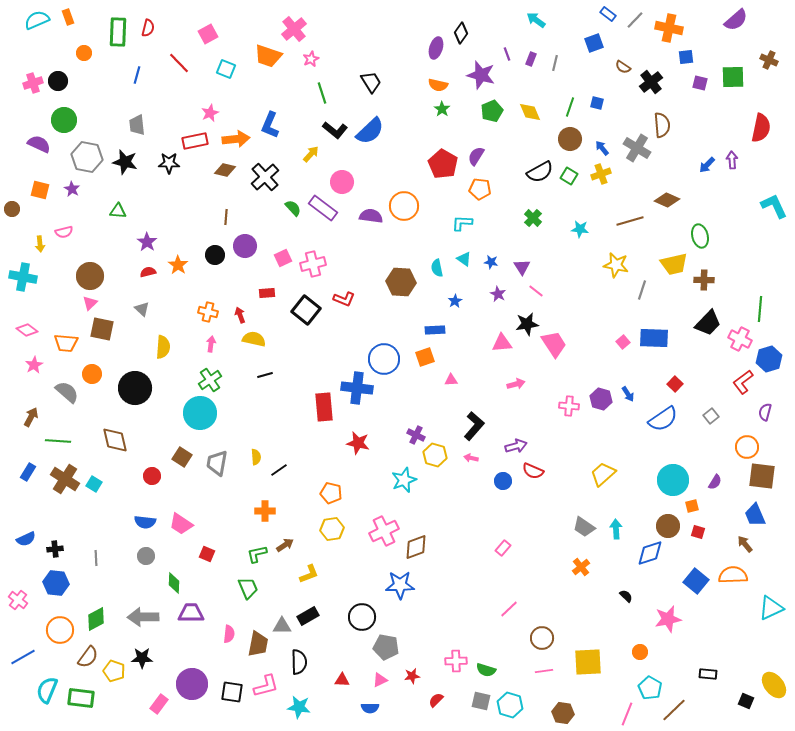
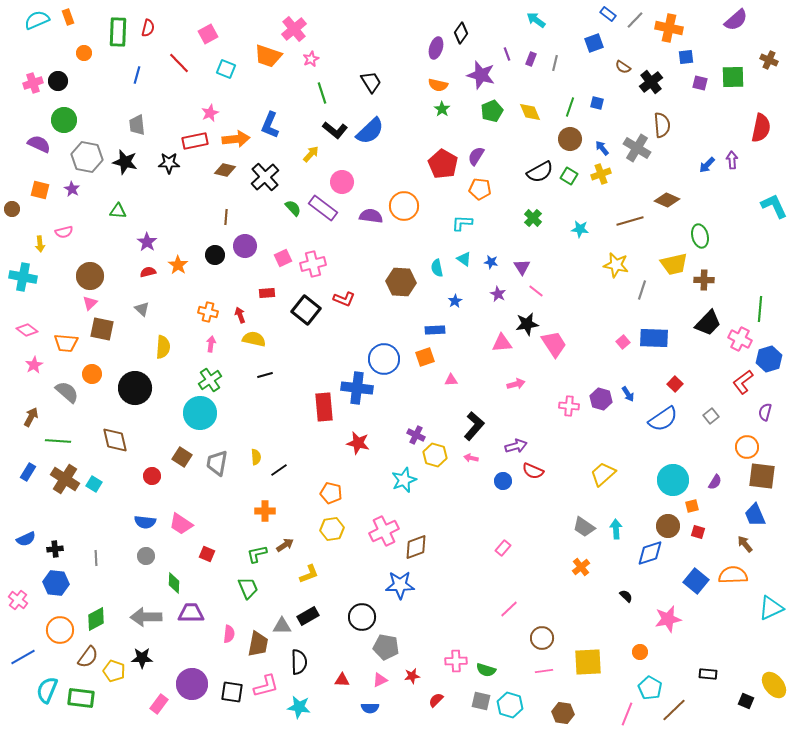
gray arrow at (143, 617): moved 3 px right
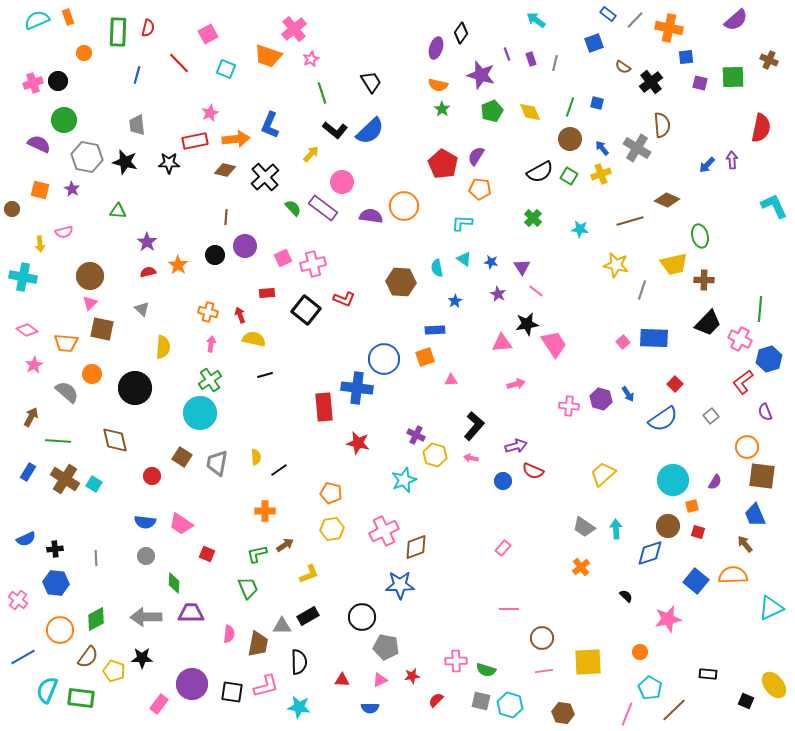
purple rectangle at (531, 59): rotated 40 degrees counterclockwise
purple semicircle at (765, 412): rotated 36 degrees counterclockwise
pink line at (509, 609): rotated 42 degrees clockwise
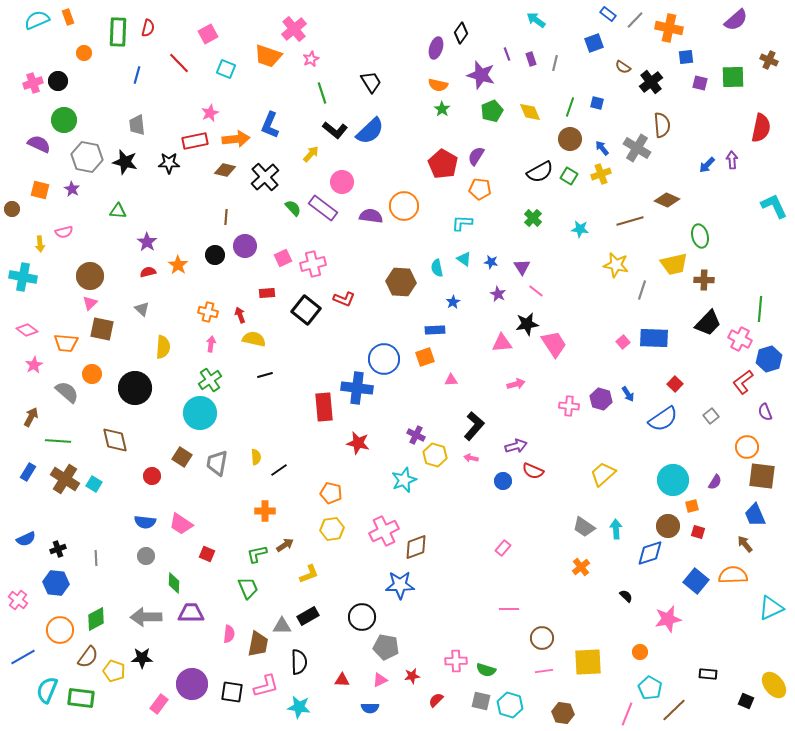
blue star at (455, 301): moved 2 px left, 1 px down
black cross at (55, 549): moved 3 px right; rotated 14 degrees counterclockwise
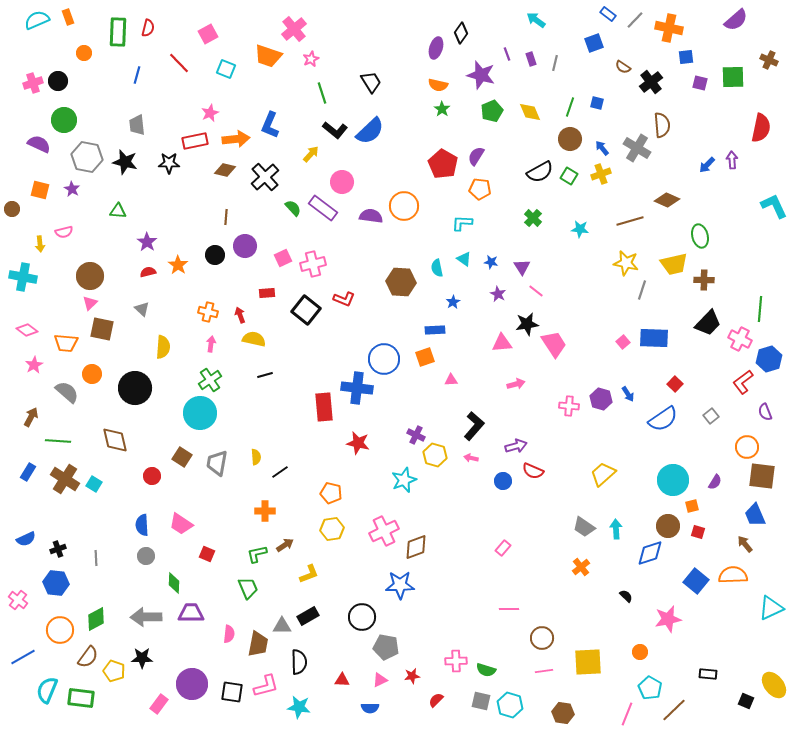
yellow star at (616, 265): moved 10 px right, 2 px up
black line at (279, 470): moved 1 px right, 2 px down
blue semicircle at (145, 522): moved 3 px left, 3 px down; rotated 80 degrees clockwise
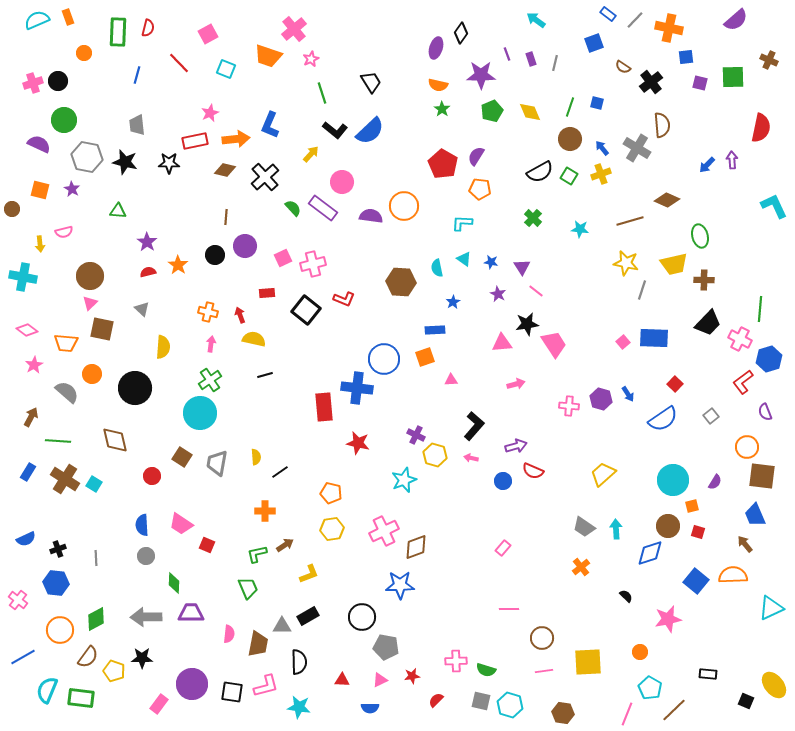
purple star at (481, 75): rotated 16 degrees counterclockwise
red square at (207, 554): moved 9 px up
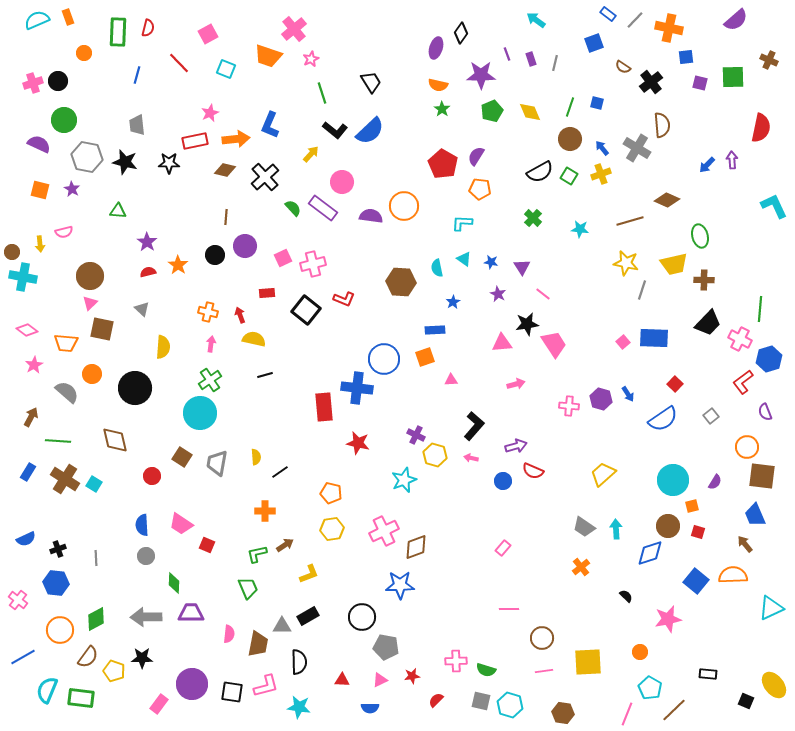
brown circle at (12, 209): moved 43 px down
pink line at (536, 291): moved 7 px right, 3 px down
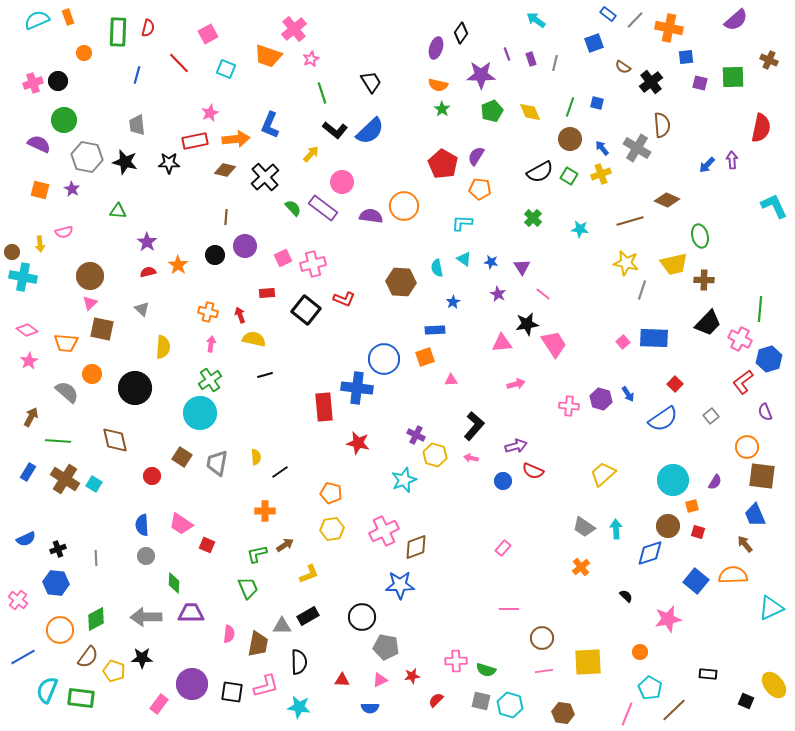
pink star at (34, 365): moved 5 px left, 4 px up
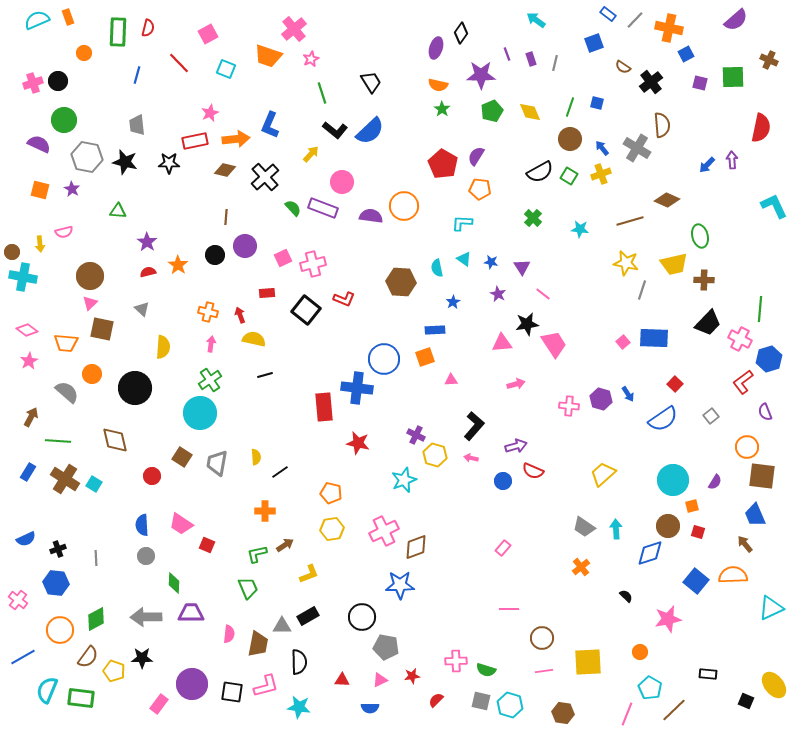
blue square at (686, 57): moved 3 px up; rotated 21 degrees counterclockwise
purple rectangle at (323, 208): rotated 16 degrees counterclockwise
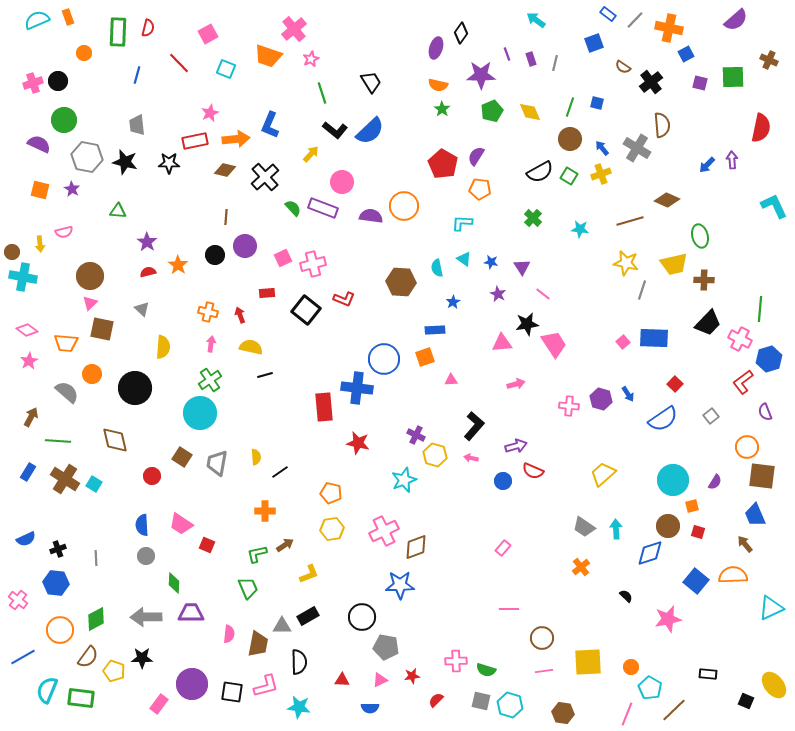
yellow semicircle at (254, 339): moved 3 px left, 8 px down
orange circle at (640, 652): moved 9 px left, 15 px down
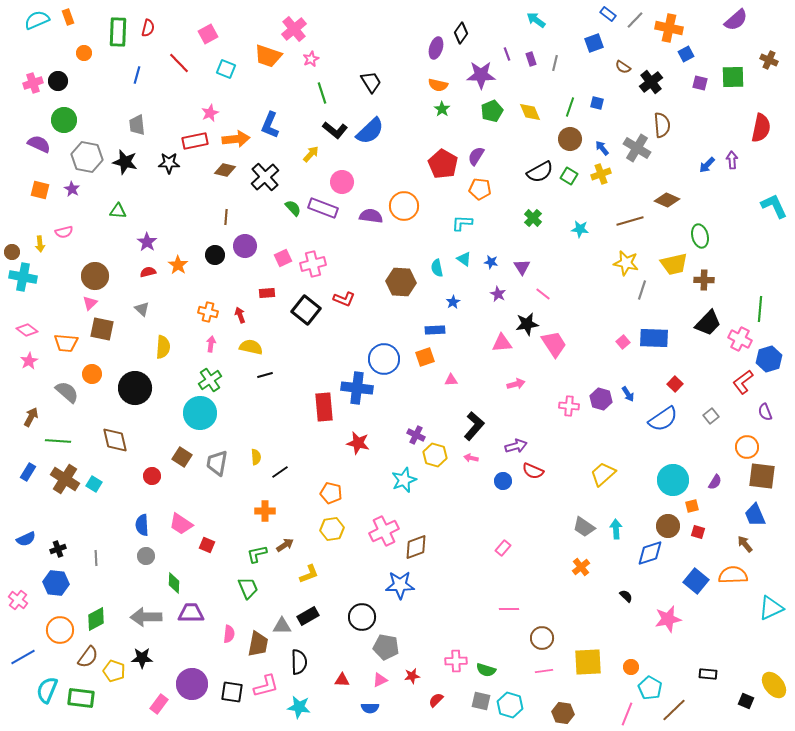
brown circle at (90, 276): moved 5 px right
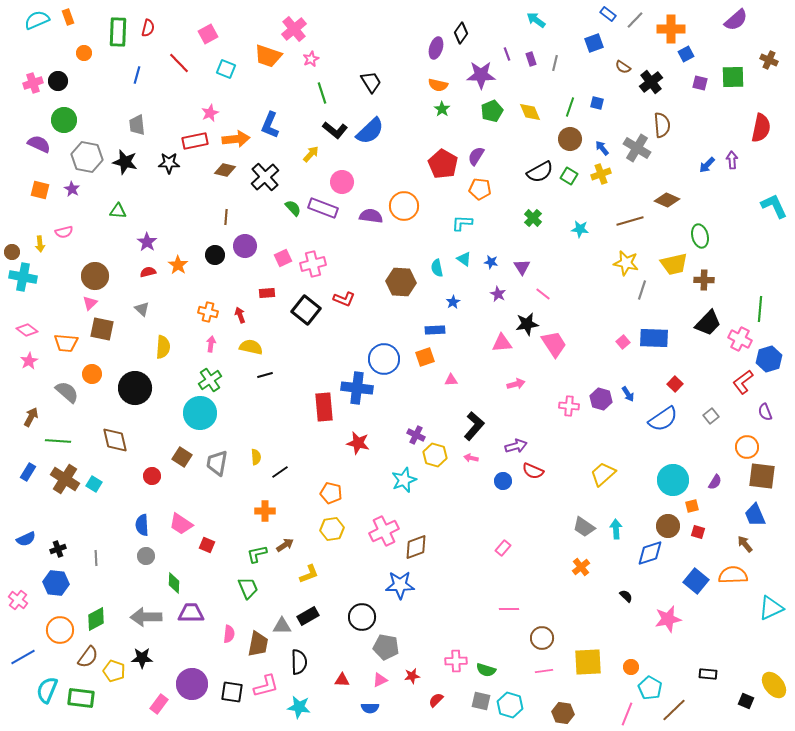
orange cross at (669, 28): moved 2 px right, 1 px down; rotated 12 degrees counterclockwise
